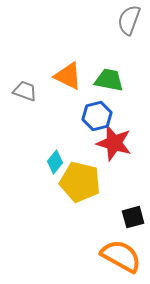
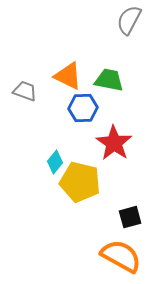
gray semicircle: rotated 8 degrees clockwise
blue hexagon: moved 14 px left, 8 px up; rotated 12 degrees clockwise
red star: rotated 18 degrees clockwise
black square: moved 3 px left
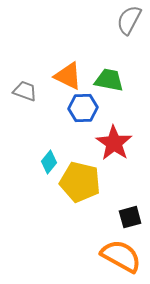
cyan diamond: moved 6 px left
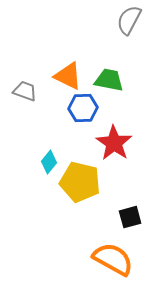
orange semicircle: moved 8 px left, 3 px down
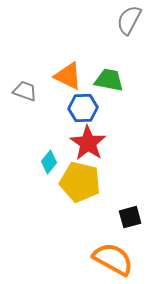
red star: moved 26 px left
